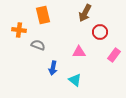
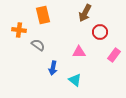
gray semicircle: rotated 16 degrees clockwise
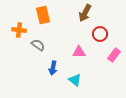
red circle: moved 2 px down
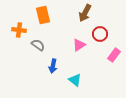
pink triangle: moved 7 px up; rotated 32 degrees counterclockwise
blue arrow: moved 2 px up
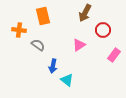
orange rectangle: moved 1 px down
red circle: moved 3 px right, 4 px up
cyan triangle: moved 8 px left
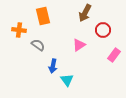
cyan triangle: rotated 16 degrees clockwise
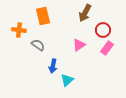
pink rectangle: moved 7 px left, 7 px up
cyan triangle: rotated 24 degrees clockwise
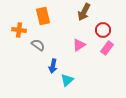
brown arrow: moved 1 px left, 1 px up
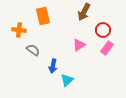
gray semicircle: moved 5 px left, 5 px down
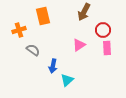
orange cross: rotated 24 degrees counterclockwise
pink rectangle: rotated 40 degrees counterclockwise
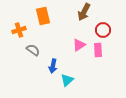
pink rectangle: moved 9 px left, 2 px down
